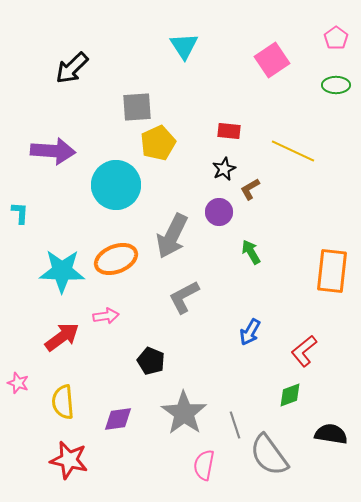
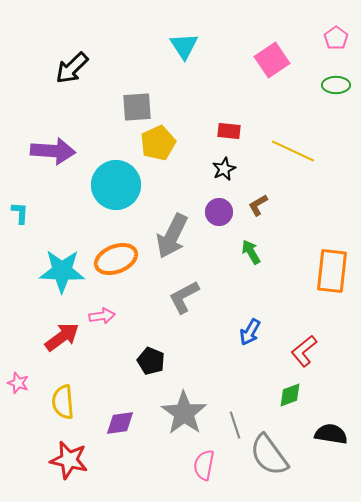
brown L-shape: moved 8 px right, 16 px down
pink arrow: moved 4 px left
purple diamond: moved 2 px right, 4 px down
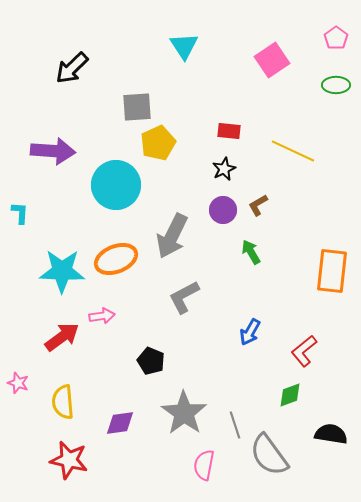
purple circle: moved 4 px right, 2 px up
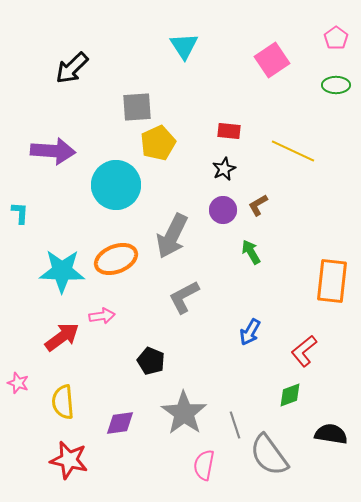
orange rectangle: moved 10 px down
